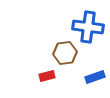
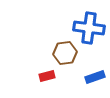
blue cross: moved 1 px right, 1 px down
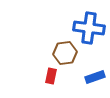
red rectangle: moved 4 px right; rotated 63 degrees counterclockwise
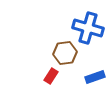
blue cross: moved 1 px left; rotated 8 degrees clockwise
red rectangle: rotated 21 degrees clockwise
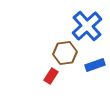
blue cross: moved 1 px left, 2 px up; rotated 32 degrees clockwise
blue rectangle: moved 12 px up
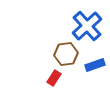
brown hexagon: moved 1 px right, 1 px down
red rectangle: moved 3 px right, 2 px down
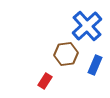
blue rectangle: rotated 48 degrees counterclockwise
red rectangle: moved 9 px left, 3 px down
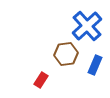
red rectangle: moved 4 px left, 1 px up
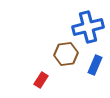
blue cross: moved 1 px right, 1 px down; rotated 28 degrees clockwise
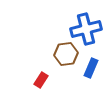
blue cross: moved 2 px left, 2 px down
blue rectangle: moved 4 px left, 3 px down
